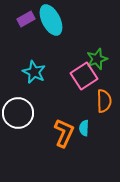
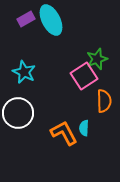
cyan star: moved 10 px left
orange L-shape: rotated 52 degrees counterclockwise
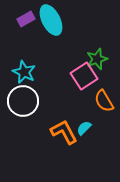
orange semicircle: rotated 150 degrees clockwise
white circle: moved 5 px right, 12 px up
cyan semicircle: rotated 42 degrees clockwise
orange L-shape: moved 1 px up
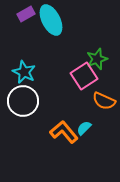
purple rectangle: moved 5 px up
orange semicircle: rotated 35 degrees counterclockwise
orange L-shape: rotated 12 degrees counterclockwise
